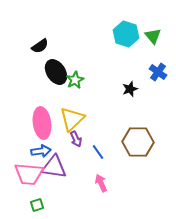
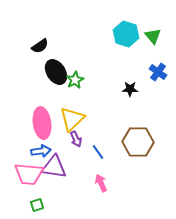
black star: rotated 21 degrees clockwise
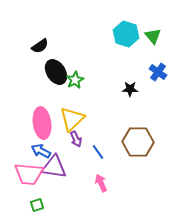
blue arrow: rotated 144 degrees counterclockwise
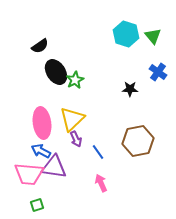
brown hexagon: moved 1 px up; rotated 12 degrees counterclockwise
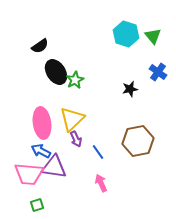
black star: rotated 14 degrees counterclockwise
